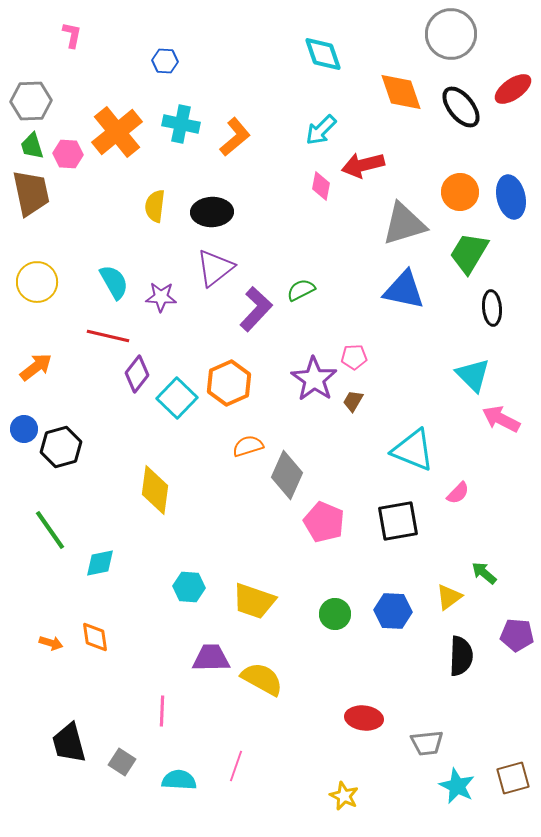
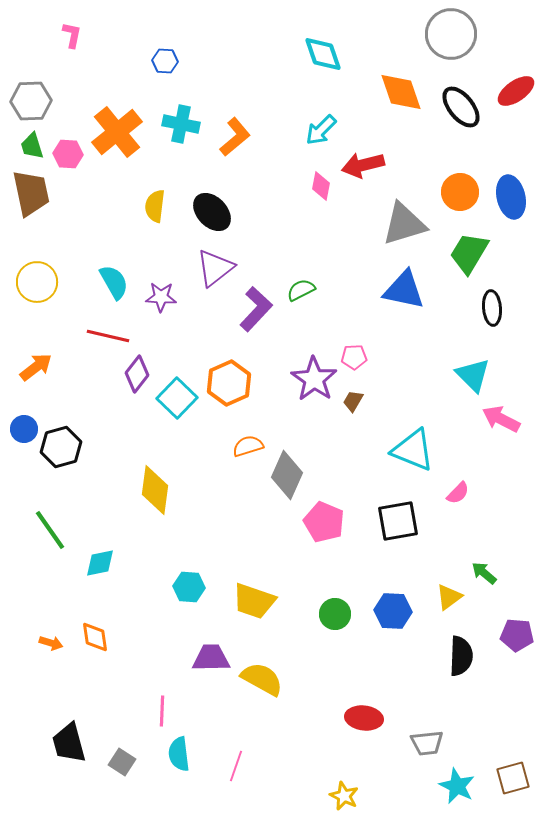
red ellipse at (513, 89): moved 3 px right, 2 px down
black ellipse at (212, 212): rotated 48 degrees clockwise
cyan semicircle at (179, 780): moved 26 px up; rotated 100 degrees counterclockwise
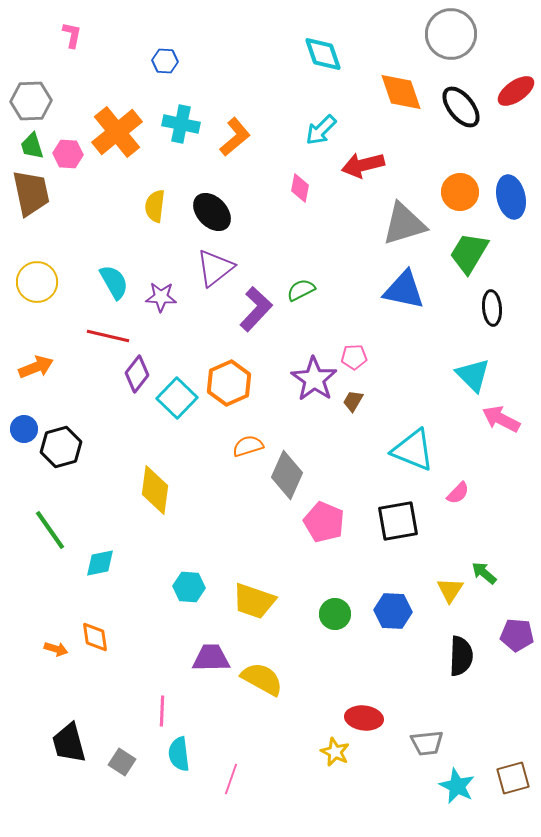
pink diamond at (321, 186): moved 21 px left, 2 px down
orange arrow at (36, 367): rotated 16 degrees clockwise
yellow triangle at (449, 597): moved 1 px right, 7 px up; rotated 20 degrees counterclockwise
orange arrow at (51, 643): moved 5 px right, 6 px down
pink line at (236, 766): moved 5 px left, 13 px down
yellow star at (344, 796): moved 9 px left, 44 px up
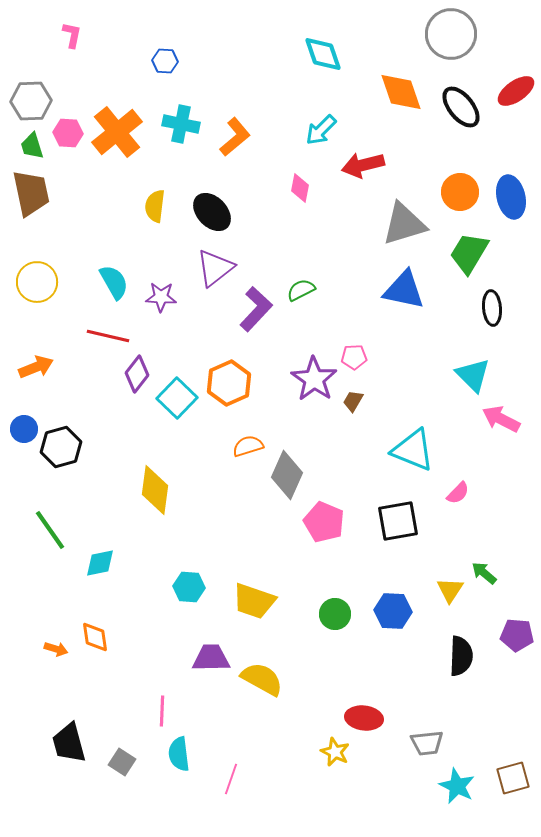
pink hexagon at (68, 154): moved 21 px up
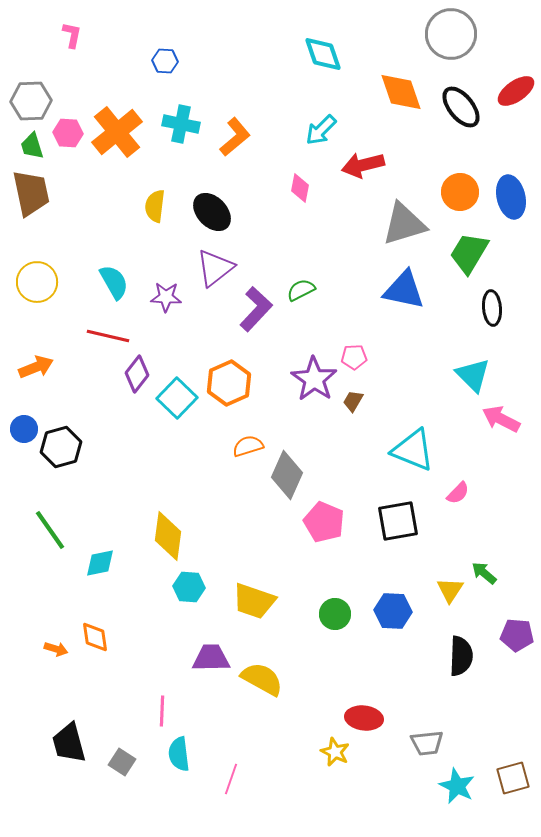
purple star at (161, 297): moved 5 px right
yellow diamond at (155, 490): moved 13 px right, 46 px down
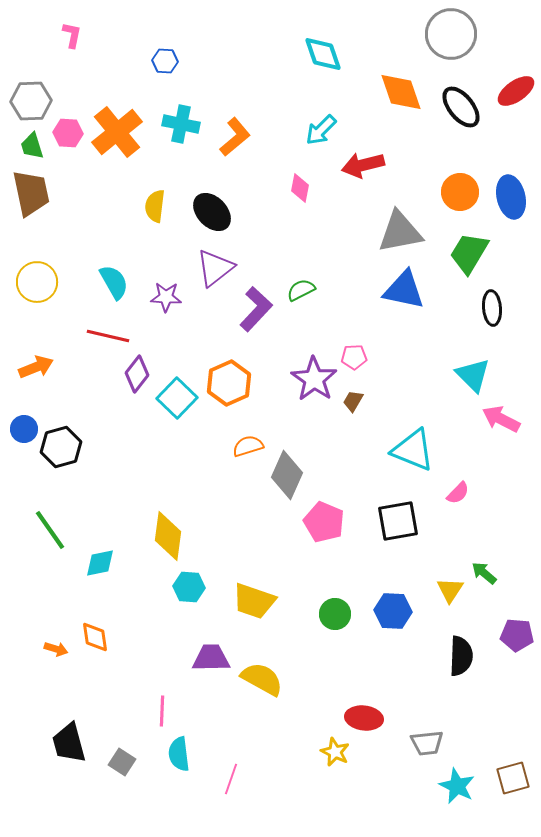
gray triangle at (404, 224): moved 4 px left, 8 px down; rotated 6 degrees clockwise
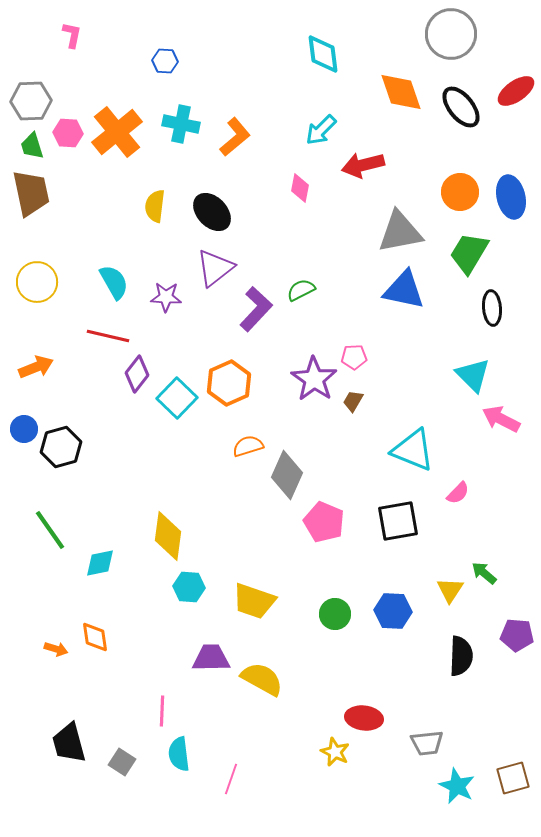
cyan diamond at (323, 54): rotated 12 degrees clockwise
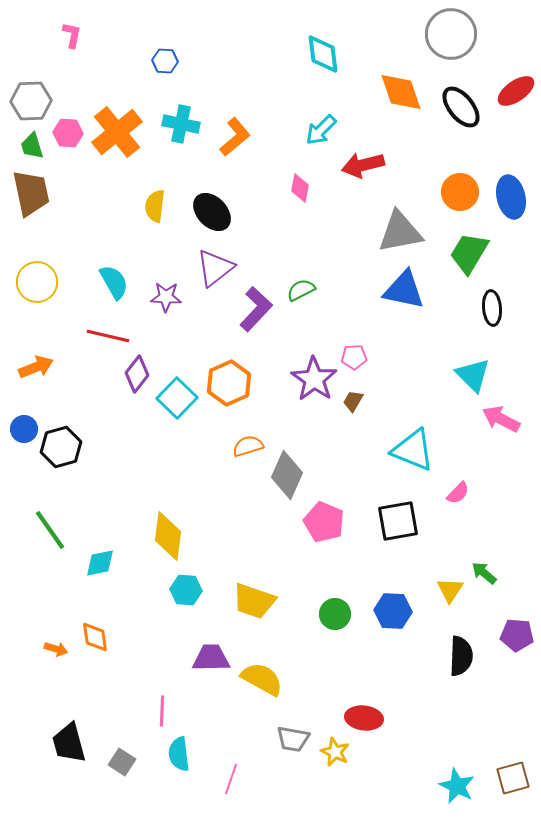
cyan hexagon at (189, 587): moved 3 px left, 3 px down
gray trapezoid at (427, 743): moved 134 px left, 4 px up; rotated 16 degrees clockwise
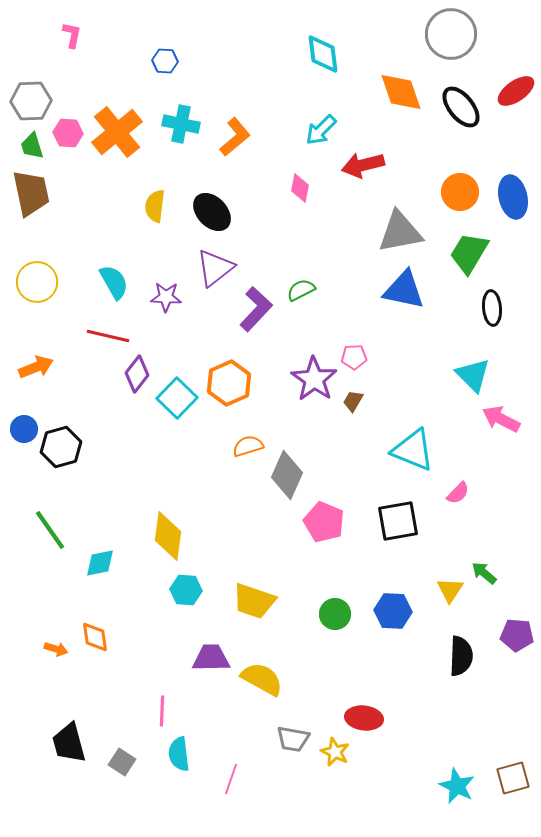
blue ellipse at (511, 197): moved 2 px right
